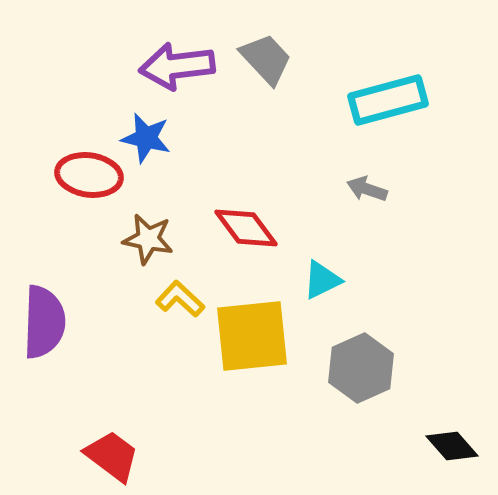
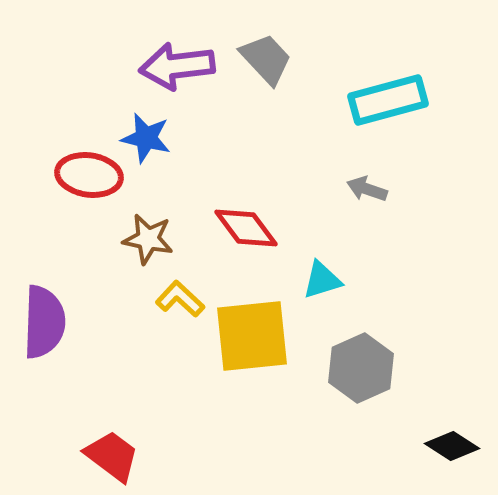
cyan triangle: rotated 9 degrees clockwise
black diamond: rotated 16 degrees counterclockwise
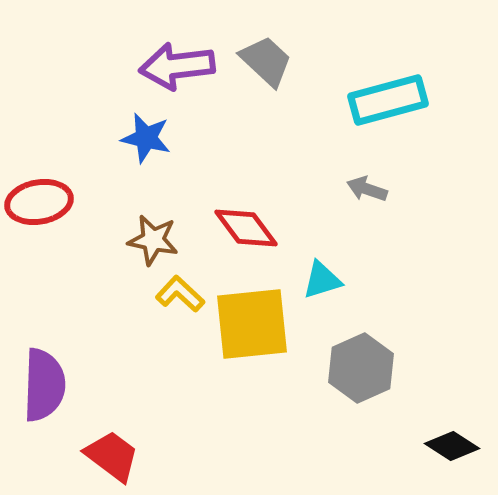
gray trapezoid: moved 2 px down; rotated 4 degrees counterclockwise
red ellipse: moved 50 px left, 27 px down; rotated 18 degrees counterclockwise
brown star: moved 5 px right, 1 px down
yellow L-shape: moved 5 px up
purple semicircle: moved 63 px down
yellow square: moved 12 px up
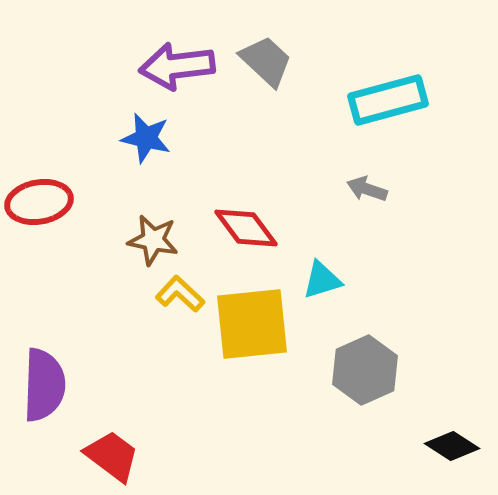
gray hexagon: moved 4 px right, 2 px down
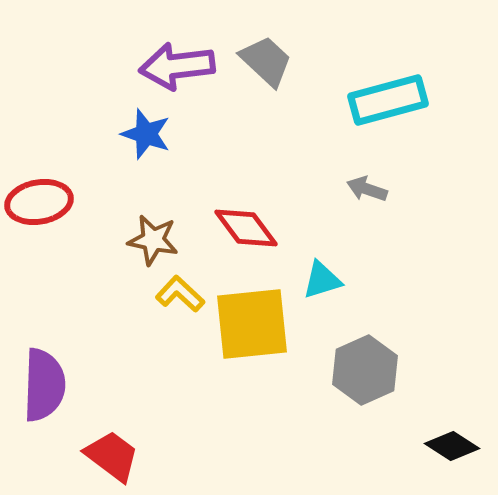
blue star: moved 4 px up; rotated 6 degrees clockwise
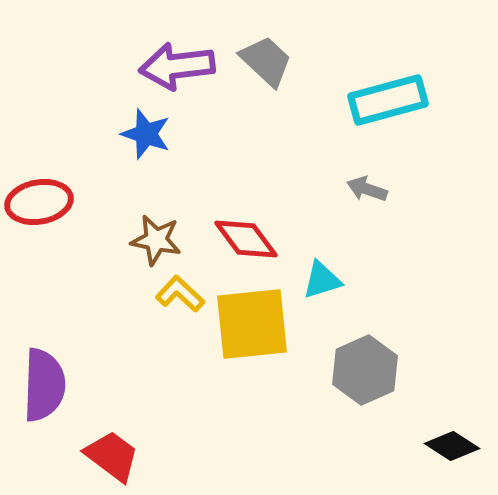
red diamond: moved 11 px down
brown star: moved 3 px right
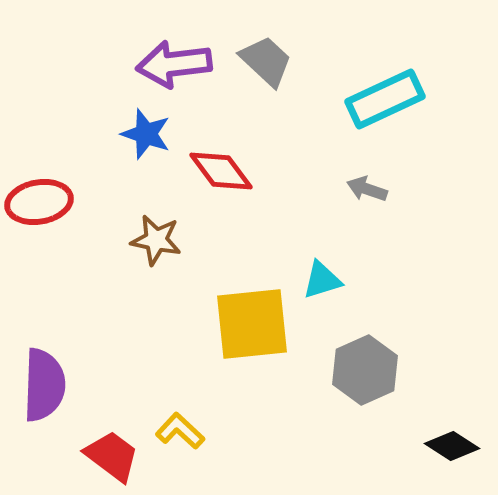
purple arrow: moved 3 px left, 2 px up
cyan rectangle: moved 3 px left, 1 px up; rotated 10 degrees counterclockwise
red diamond: moved 25 px left, 68 px up
yellow L-shape: moved 137 px down
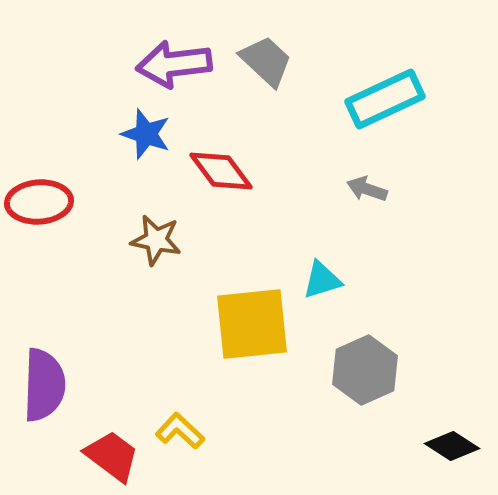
red ellipse: rotated 6 degrees clockwise
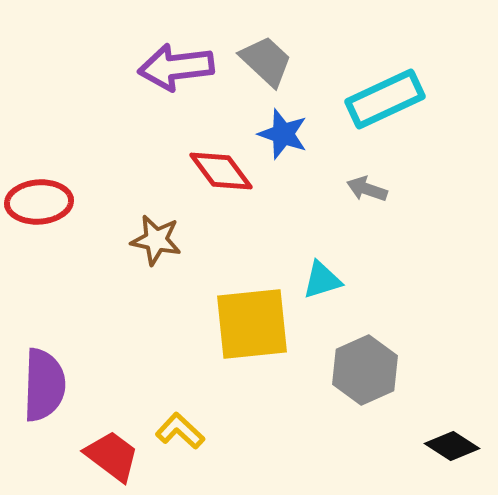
purple arrow: moved 2 px right, 3 px down
blue star: moved 137 px right
